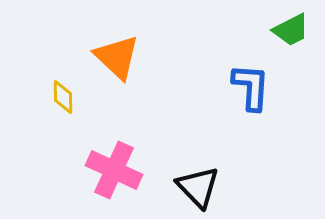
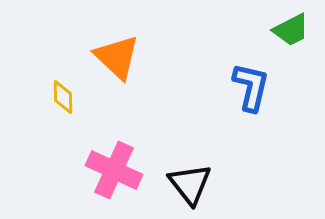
blue L-shape: rotated 9 degrees clockwise
black triangle: moved 8 px left, 3 px up; rotated 6 degrees clockwise
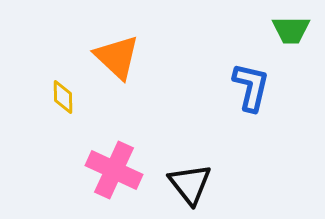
green trapezoid: rotated 27 degrees clockwise
